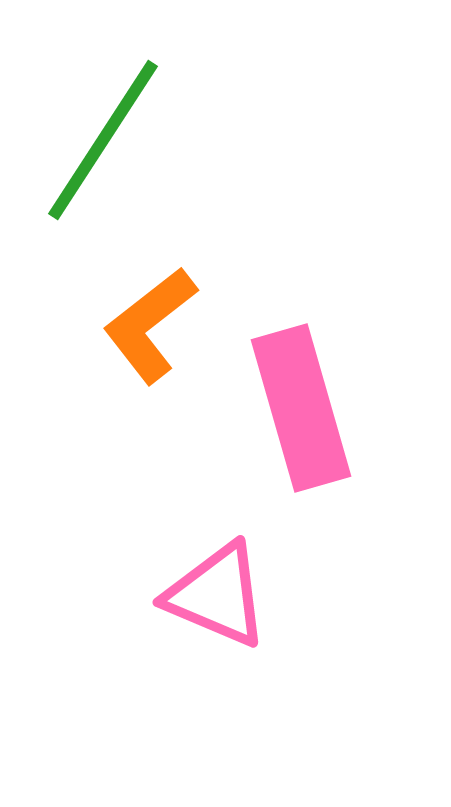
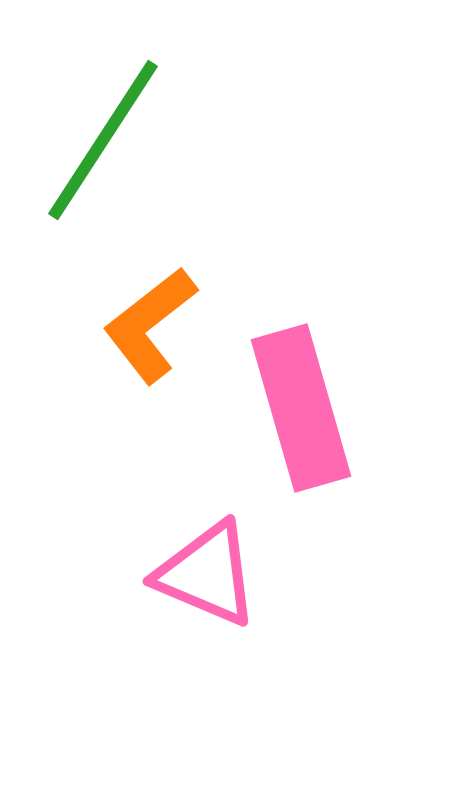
pink triangle: moved 10 px left, 21 px up
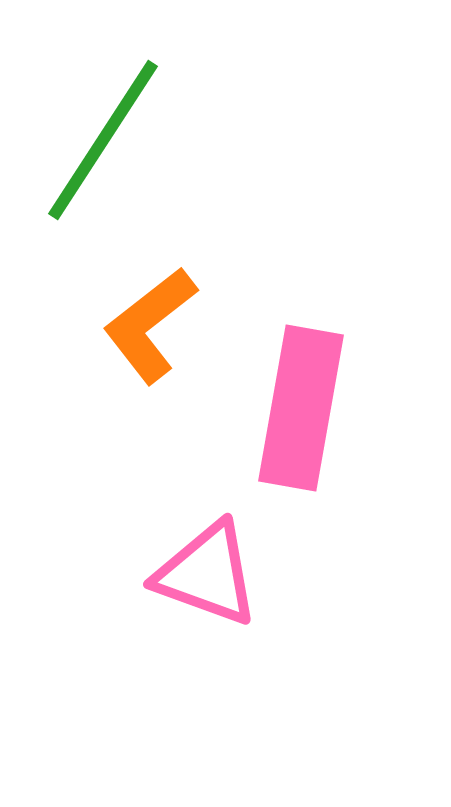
pink rectangle: rotated 26 degrees clockwise
pink triangle: rotated 3 degrees counterclockwise
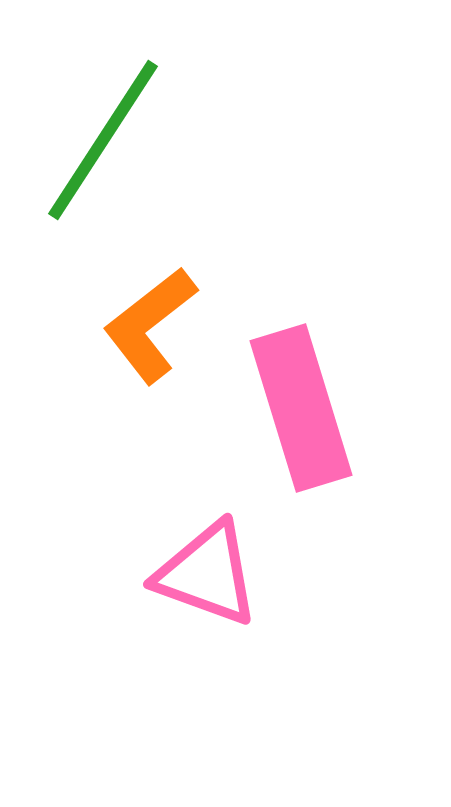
pink rectangle: rotated 27 degrees counterclockwise
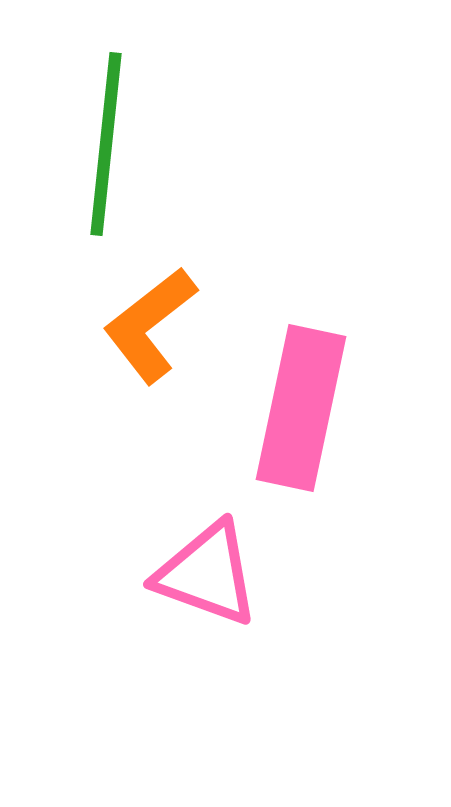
green line: moved 3 px right, 4 px down; rotated 27 degrees counterclockwise
pink rectangle: rotated 29 degrees clockwise
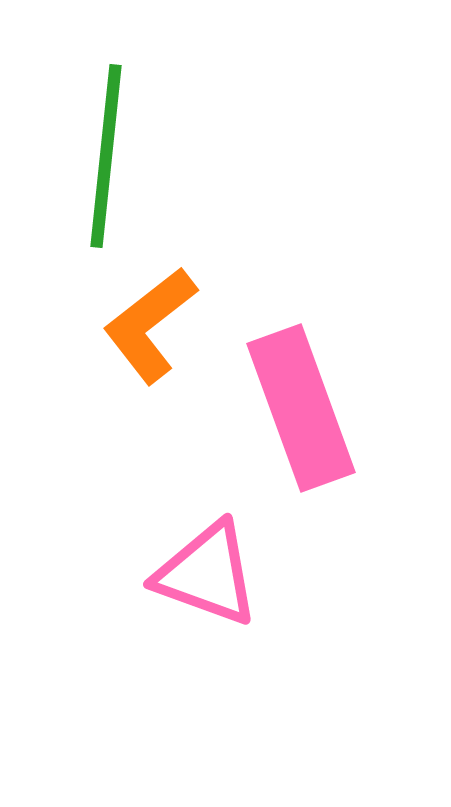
green line: moved 12 px down
pink rectangle: rotated 32 degrees counterclockwise
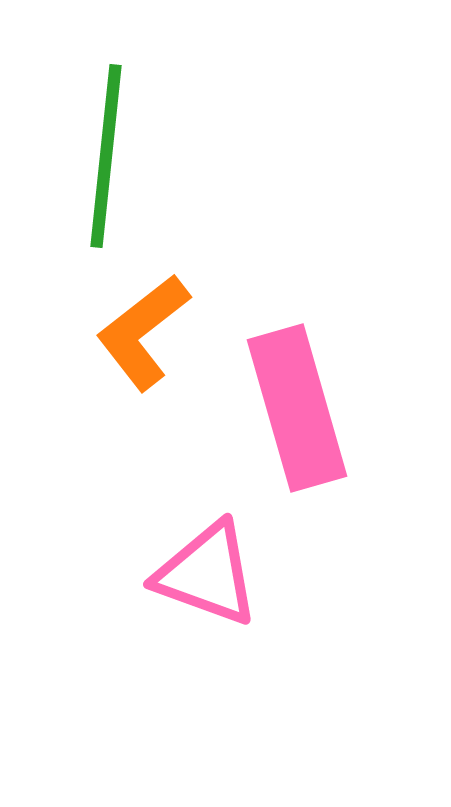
orange L-shape: moved 7 px left, 7 px down
pink rectangle: moved 4 px left; rotated 4 degrees clockwise
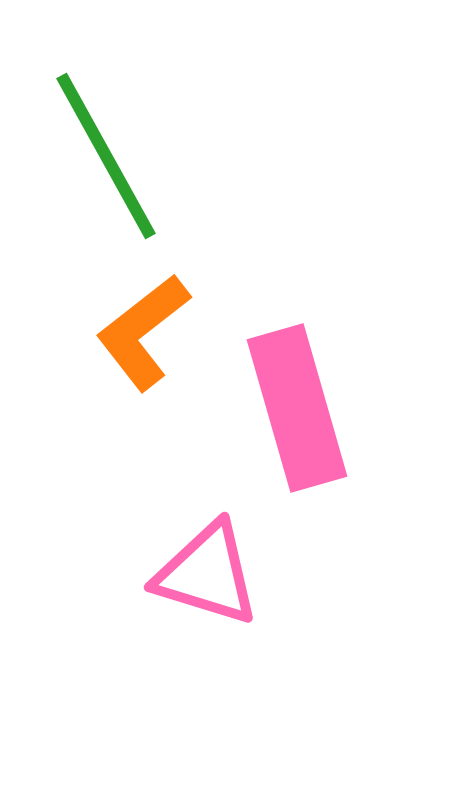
green line: rotated 35 degrees counterclockwise
pink triangle: rotated 3 degrees counterclockwise
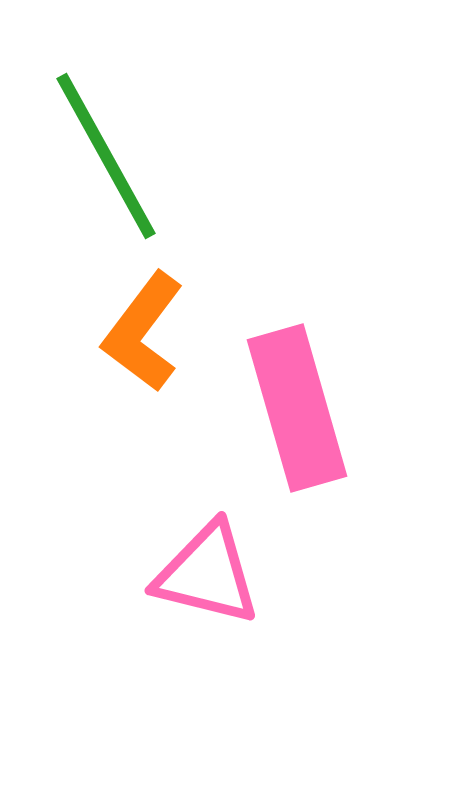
orange L-shape: rotated 15 degrees counterclockwise
pink triangle: rotated 3 degrees counterclockwise
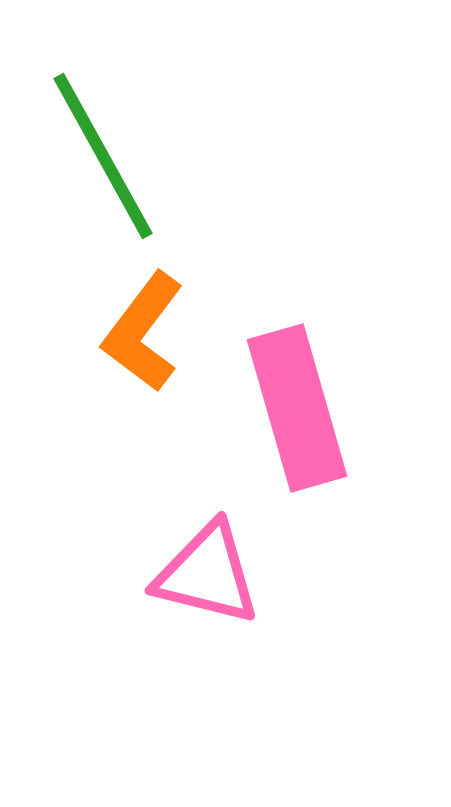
green line: moved 3 px left
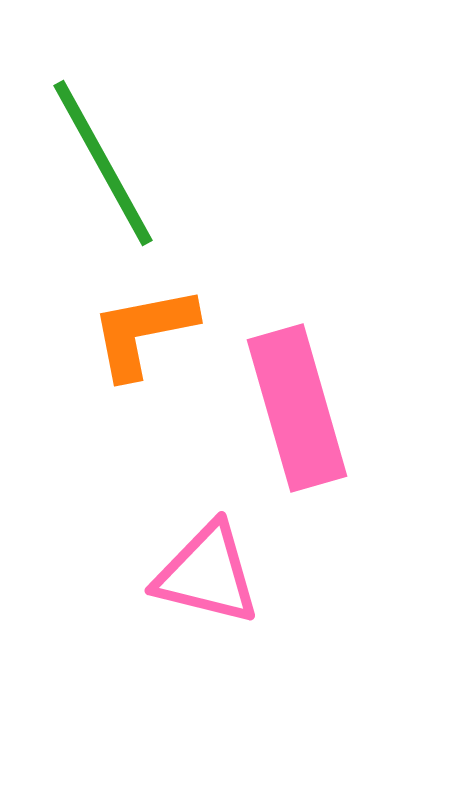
green line: moved 7 px down
orange L-shape: rotated 42 degrees clockwise
